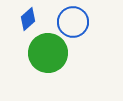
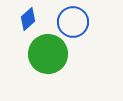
green circle: moved 1 px down
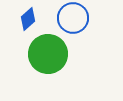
blue circle: moved 4 px up
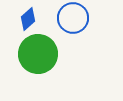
green circle: moved 10 px left
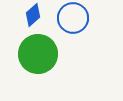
blue diamond: moved 5 px right, 4 px up
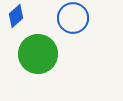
blue diamond: moved 17 px left, 1 px down
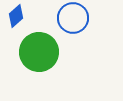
green circle: moved 1 px right, 2 px up
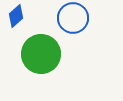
green circle: moved 2 px right, 2 px down
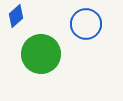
blue circle: moved 13 px right, 6 px down
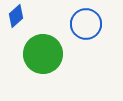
green circle: moved 2 px right
